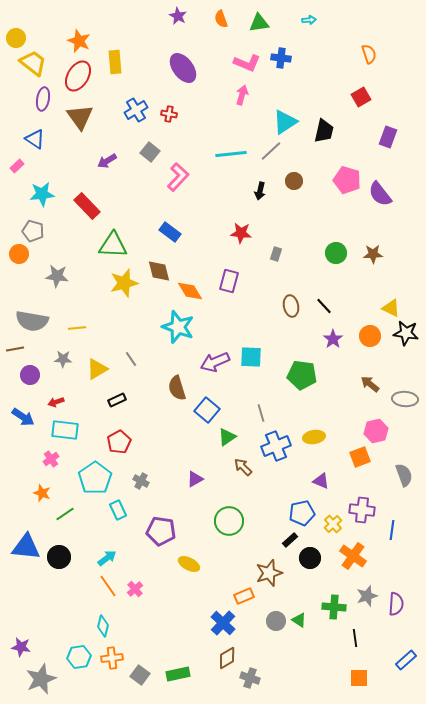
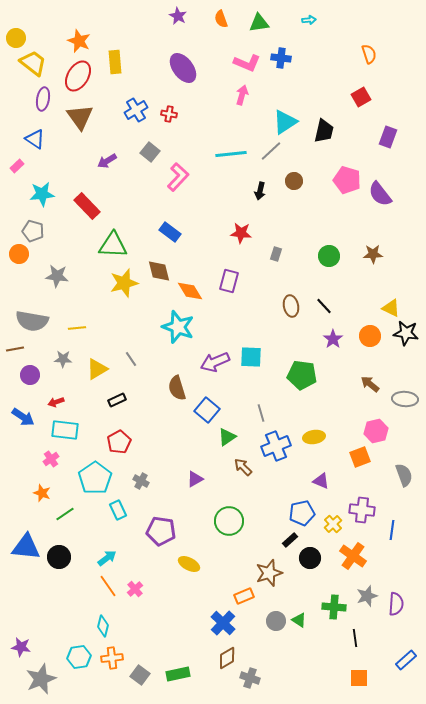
green circle at (336, 253): moved 7 px left, 3 px down
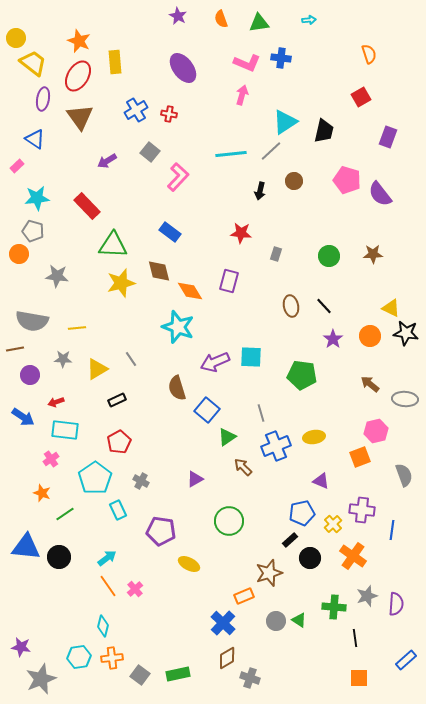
cyan star at (42, 194): moved 5 px left, 4 px down
yellow star at (124, 283): moved 3 px left
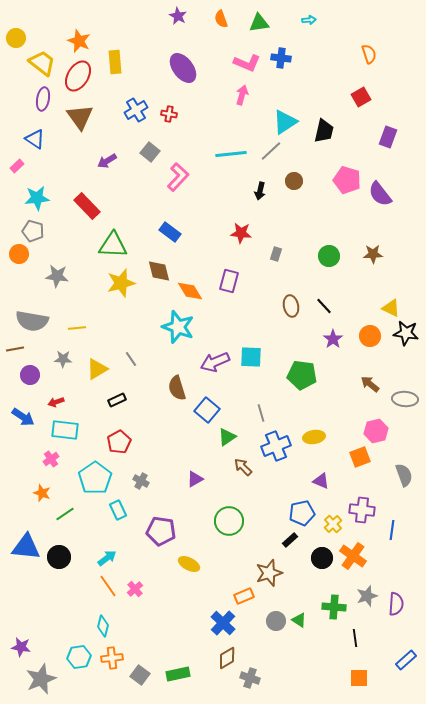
yellow trapezoid at (33, 63): moved 9 px right
black circle at (310, 558): moved 12 px right
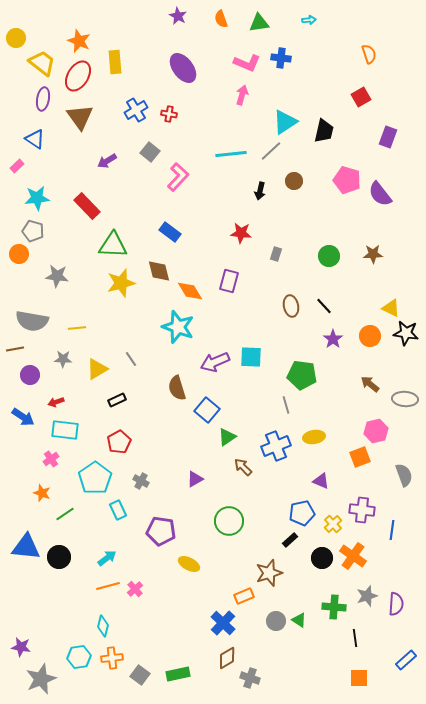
gray line at (261, 413): moved 25 px right, 8 px up
orange line at (108, 586): rotated 70 degrees counterclockwise
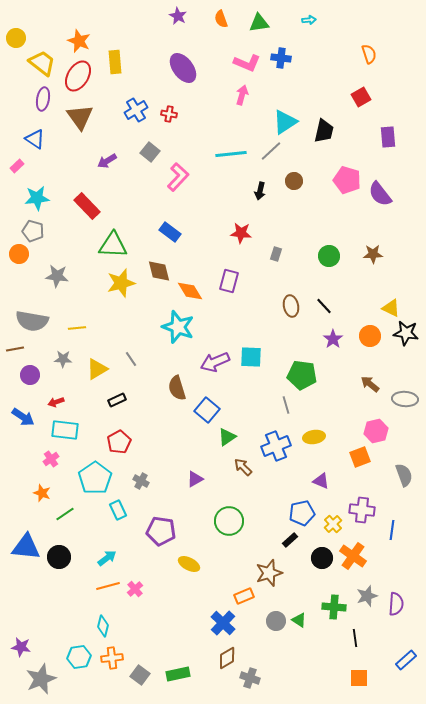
purple rectangle at (388, 137): rotated 25 degrees counterclockwise
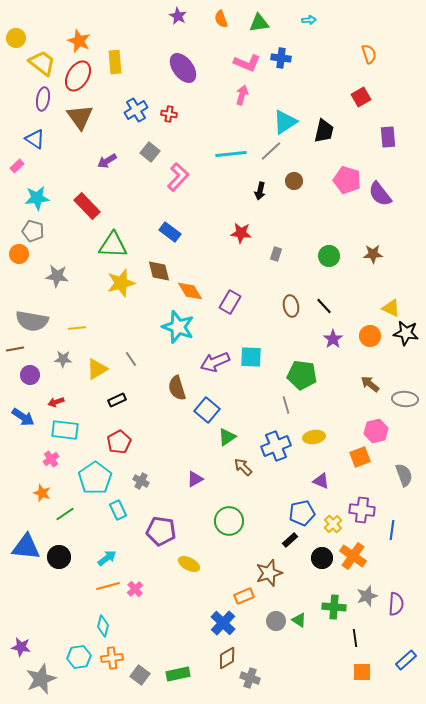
purple rectangle at (229, 281): moved 1 px right, 21 px down; rotated 15 degrees clockwise
orange square at (359, 678): moved 3 px right, 6 px up
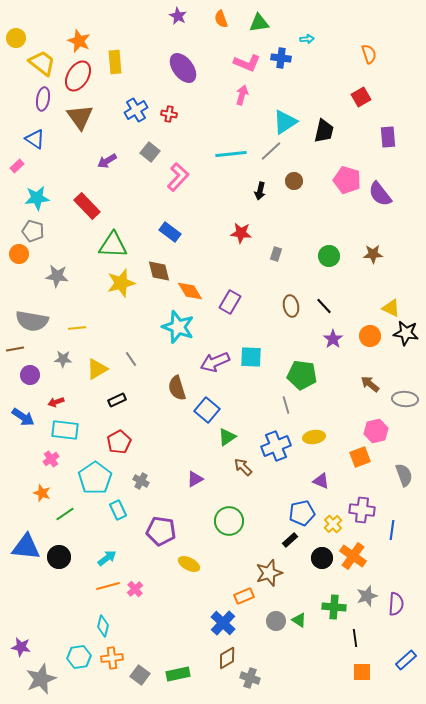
cyan arrow at (309, 20): moved 2 px left, 19 px down
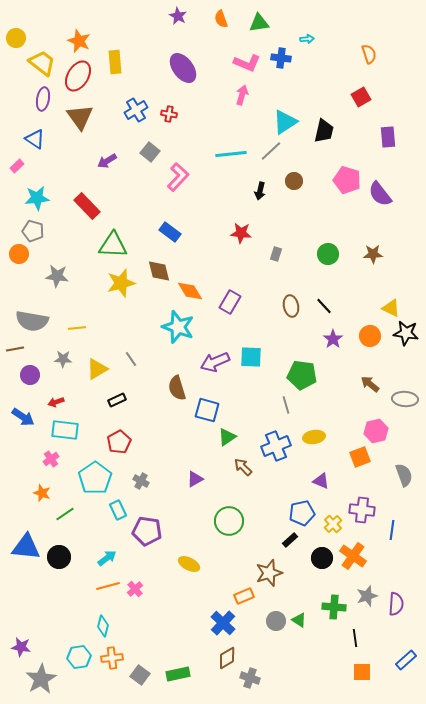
green circle at (329, 256): moved 1 px left, 2 px up
blue square at (207, 410): rotated 25 degrees counterclockwise
purple pentagon at (161, 531): moved 14 px left
gray star at (41, 679): rotated 8 degrees counterclockwise
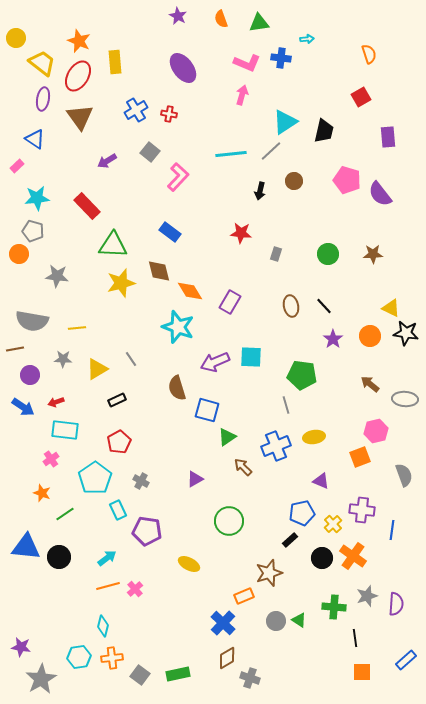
blue arrow at (23, 417): moved 10 px up
